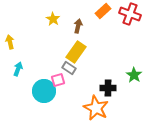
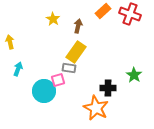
gray rectangle: rotated 24 degrees counterclockwise
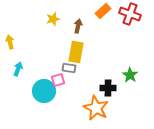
yellow star: rotated 24 degrees clockwise
yellow rectangle: rotated 25 degrees counterclockwise
green star: moved 4 px left
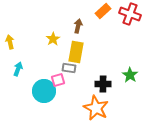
yellow star: moved 20 px down; rotated 16 degrees counterclockwise
black cross: moved 5 px left, 4 px up
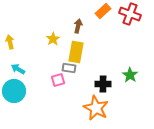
cyan arrow: rotated 80 degrees counterclockwise
cyan circle: moved 30 px left
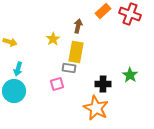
yellow arrow: rotated 120 degrees clockwise
cyan arrow: rotated 104 degrees counterclockwise
pink square: moved 1 px left, 4 px down
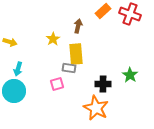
yellow rectangle: moved 2 px down; rotated 15 degrees counterclockwise
